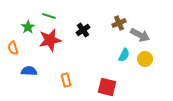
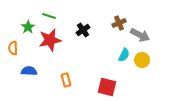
orange semicircle: rotated 16 degrees clockwise
yellow circle: moved 3 px left, 1 px down
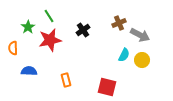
green line: rotated 40 degrees clockwise
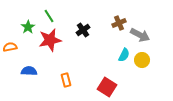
orange semicircle: moved 3 px left, 1 px up; rotated 80 degrees clockwise
red square: rotated 18 degrees clockwise
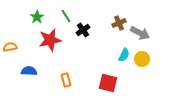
green line: moved 17 px right
green star: moved 9 px right, 10 px up
gray arrow: moved 2 px up
yellow circle: moved 1 px up
red square: moved 1 px right, 4 px up; rotated 18 degrees counterclockwise
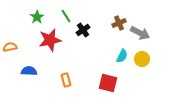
cyan semicircle: moved 2 px left, 1 px down
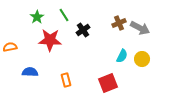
green line: moved 2 px left, 1 px up
gray arrow: moved 5 px up
red star: rotated 15 degrees clockwise
blue semicircle: moved 1 px right, 1 px down
red square: rotated 36 degrees counterclockwise
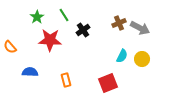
orange semicircle: rotated 120 degrees counterclockwise
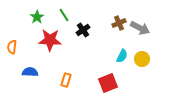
orange semicircle: moved 2 px right; rotated 48 degrees clockwise
orange rectangle: rotated 32 degrees clockwise
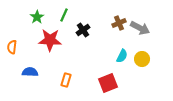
green line: rotated 56 degrees clockwise
